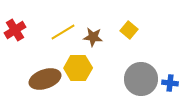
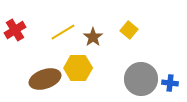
brown star: rotated 30 degrees clockwise
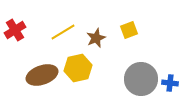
yellow square: rotated 30 degrees clockwise
brown star: moved 3 px right, 1 px down; rotated 12 degrees clockwise
yellow hexagon: rotated 12 degrees counterclockwise
brown ellipse: moved 3 px left, 4 px up
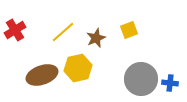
yellow line: rotated 10 degrees counterclockwise
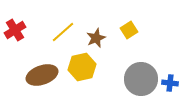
yellow square: rotated 12 degrees counterclockwise
yellow hexagon: moved 4 px right, 1 px up
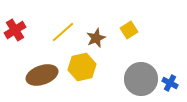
blue cross: rotated 21 degrees clockwise
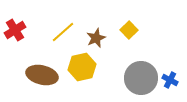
yellow square: rotated 12 degrees counterclockwise
brown ellipse: rotated 32 degrees clockwise
gray circle: moved 1 px up
blue cross: moved 3 px up
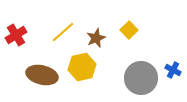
red cross: moved 1 px right, 5 px down
blue cross: moved 3 px right, 10 px up
